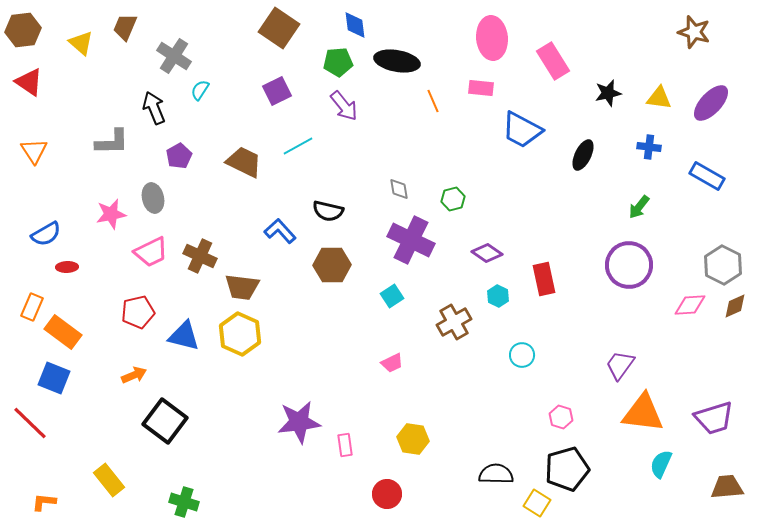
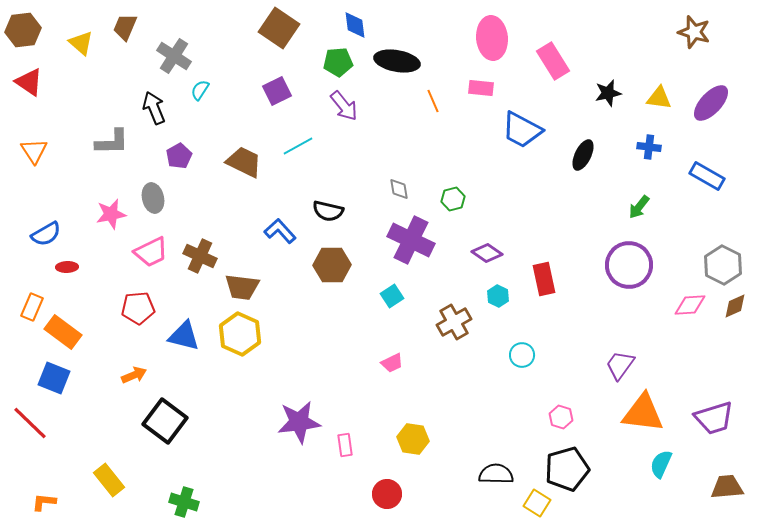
red pentagon at (138, 312): moved 4 px up; rotated 8 degrees clockwise
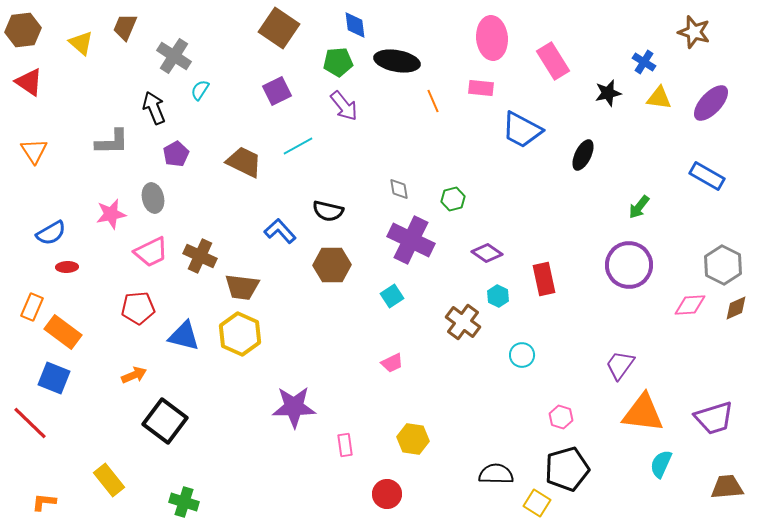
blue cross at (649, 147): moved 5 px left, 85 px up; rotated 25 degrees clockwise
purple pentagon at (179, 156): moved 3 px left, 2 px up
blue semicircle at (46, 234): moved 5 px right, 1 px up
brown diamond at (735, 306): moved 1 px right, 2 px down
brown cross at (454, 322): moved 9 px right; rotated 24 degrees counterclockwise
purple star at (299, 422): moved 5 px left, 15 px up; rotated 6 degrees clockwise
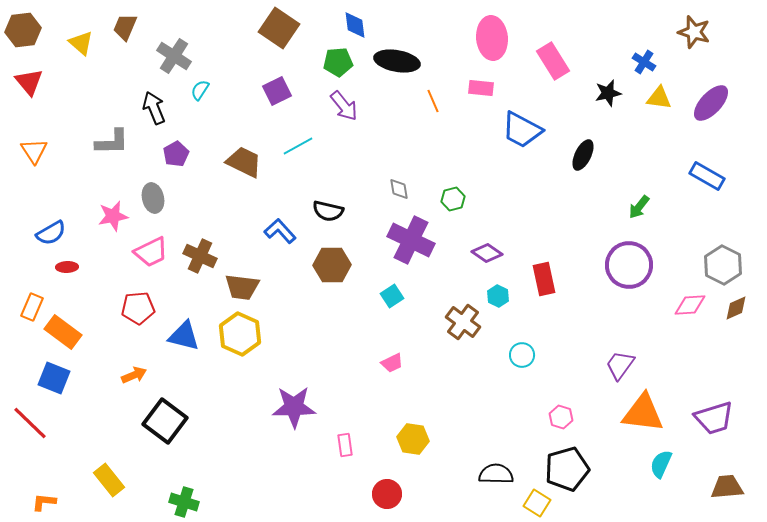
red triangle at (29, 82): rotated 16 degrees clockwise
pink star at (111, 214): moved 2 px right, 2 px down
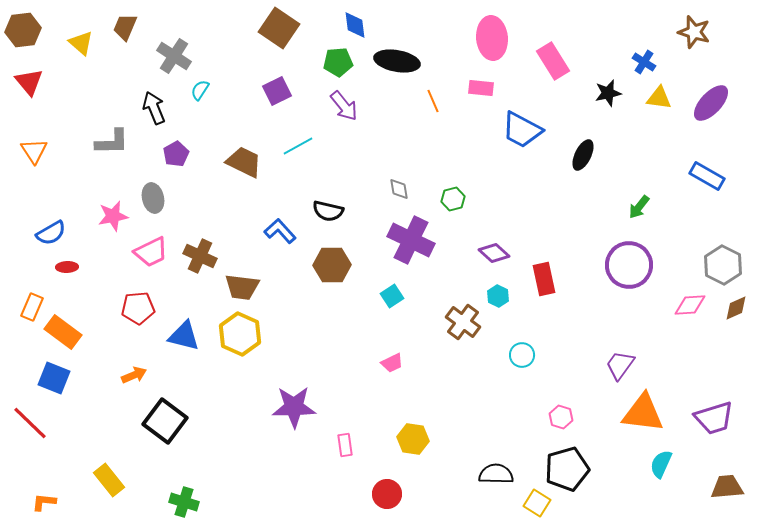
purple diamond at (487, 253): moved 7 px right; rotated 8 degrees clockwise
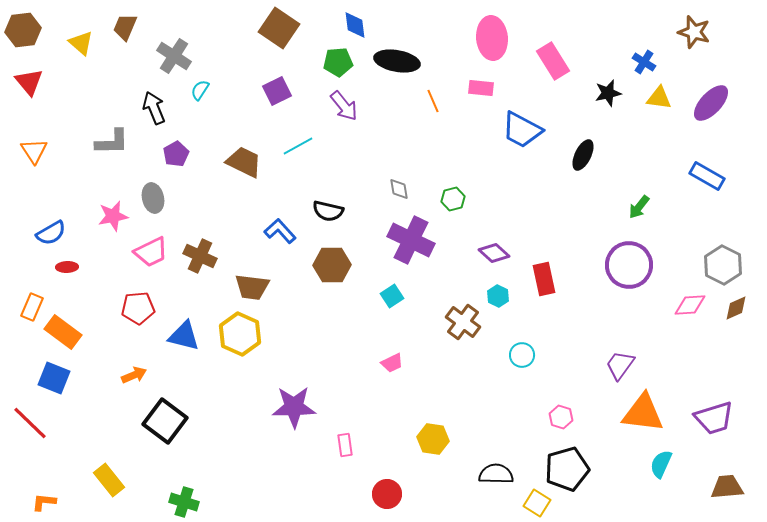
brown trapezoid at (242, 287): moved 10 px right
yellow hexagon at (413, 439): moved 20 px right
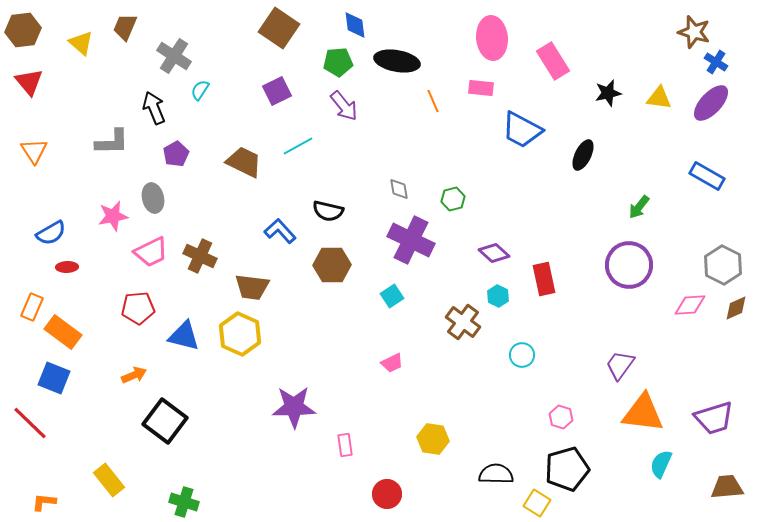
blue cross at (644, 62): moved 72 px right
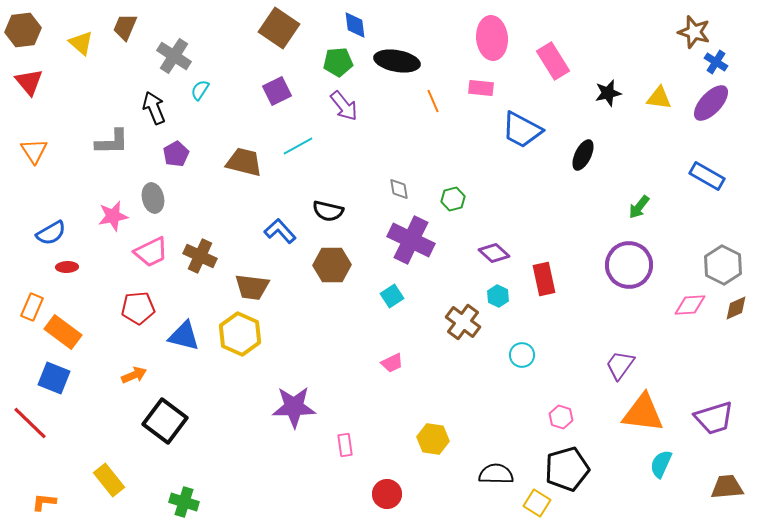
brown trapezoid at (244, 162): rotated 12 degrees counterclockwise
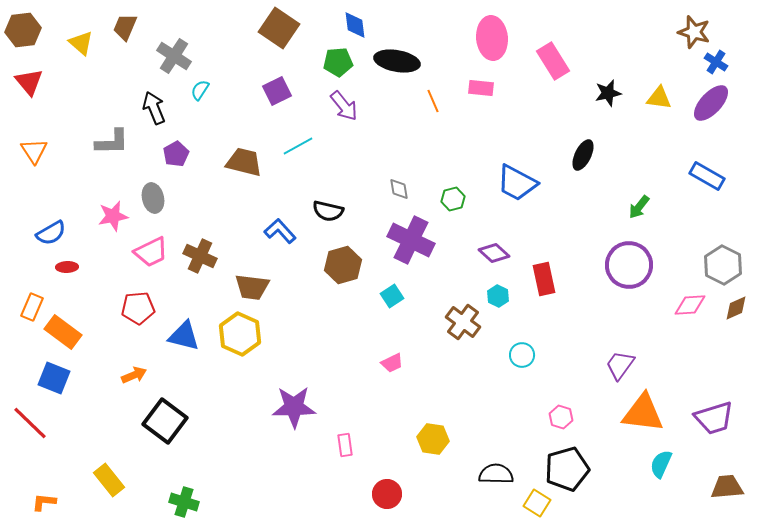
blue trapezoid at (522, 130): moved 5 px left, 53 px down
brown hexagon at (332, 265): moved 11 px right; rotated 15 degrees counterclockwise
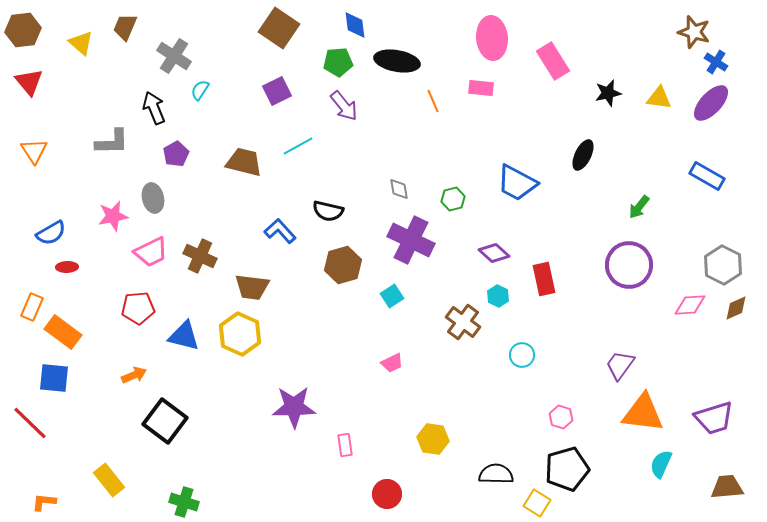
blue square at (54, 378): rotated 16 degrees counterclockwise
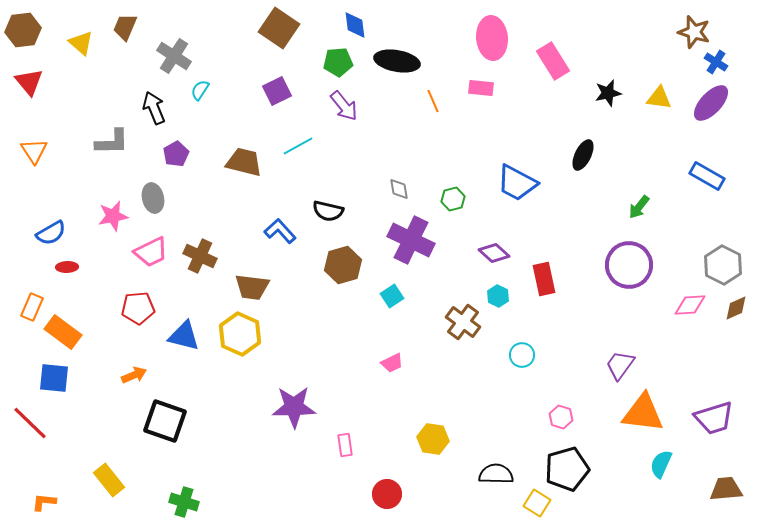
black square at (165, 421): rotated 18 degrees counterclockwise
brown trapezoid at (727, 487): moved 1 px left, 2 px down
